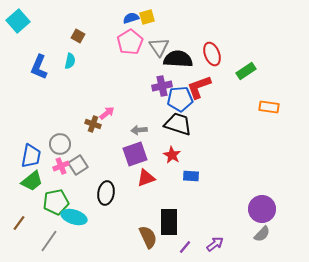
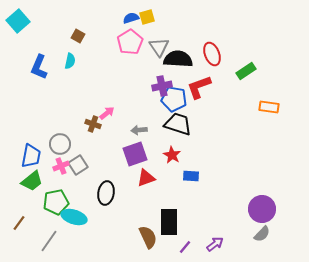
blue pentagon: moved 6 px left; rotated 15 degrees clockwise
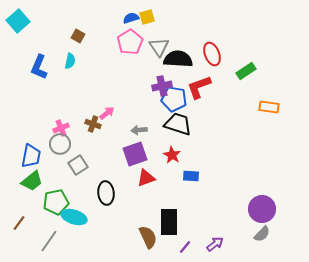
pink cross: moved 38 px up
black ellipse: rotated 15 degrees counterclockwise
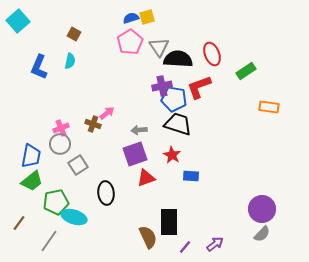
brown square: moved 4 px left, 2 px up
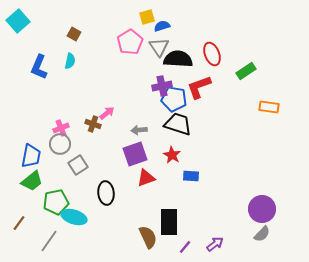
blue semicircle: moved 31 px right, 8 px down
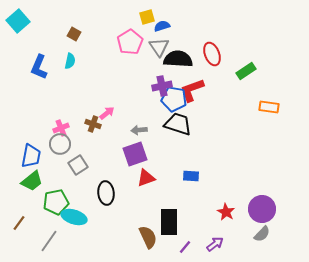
red L-shape: moved 7 px left, 3 px down
red star: moved 54 px right, 57 px down
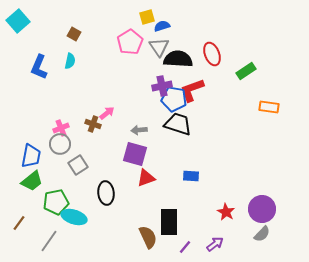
purple square: rotated 35 degrees clockwise
